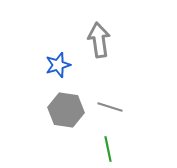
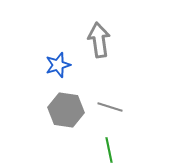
green line: moved 1 px right, 1 px down
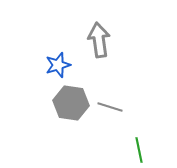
gray hexagon: moved 5 px right, 7 px up
green line: moved 30 px right
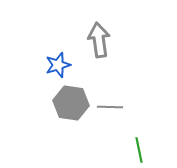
gray line: rotated 15 degrees counterclockwise
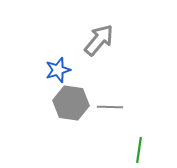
gray arrow: rotated 48 degrees clockwise
blue star: moved 5 px down
green line: rotated 20 degrees clockwise
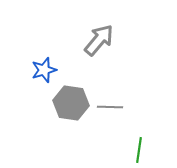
blue star: moved 14 px left
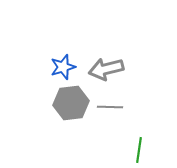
gray arrow: moved 7 px right, 29 px down; rotated 144 degrees counterclockwise
blue star: moved 19 px right, 3 px up
gray hexagon: rotated 16 degrees counterclockwise
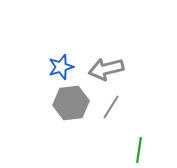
blue star: moved 2 px left
gray line: moved 1 px right; rotated 60 degrees counterclockwise
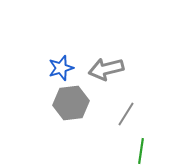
blue star: moved 1 px down
gray line: moved 15 px right, 7 px down
green line: moved 2 px right, 1 px down
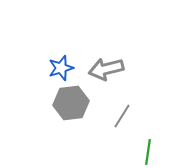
gray line: moved 4 px left, 2 px down
green line: moved 7 px right, 1 px down
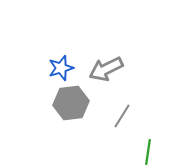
gray arrow: rotated 12 degrees counterclockwise
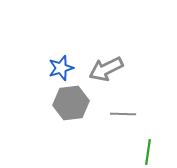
gray line: moved 1 px right, 2 px up; rotated 60 degrees clockwise
